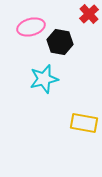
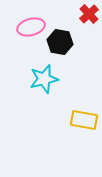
yellow rectangle: moved 3 px up
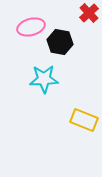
red cross: moved 1 px up
cyan star: rotated 12 degrees clockwise
yellow rectangle: rotated 12 degrees clockwise
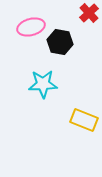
cyan star: moved 1 px left, 5 px down
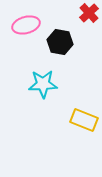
pink ellipse: moved 5 px left, 2 px up
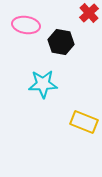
pink ellipse: rotated 24 degrees clockwise
black hexagon: moved 1 px right
yellow rectangle: moved 2 px down
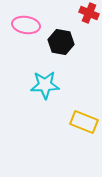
red cross: rotated 24 degrees counterclockwise
cyan star: moved 2 px right, 1 px down
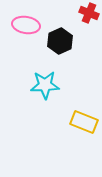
black hexagon: moved 1 px left, 1 px up; rotated 25 degrees clockwise
